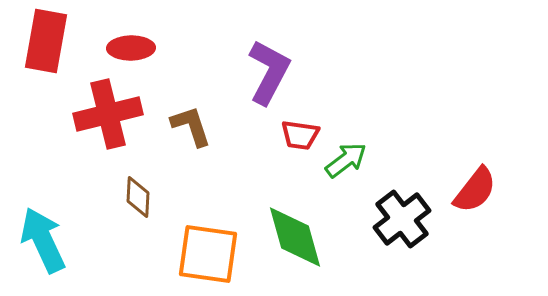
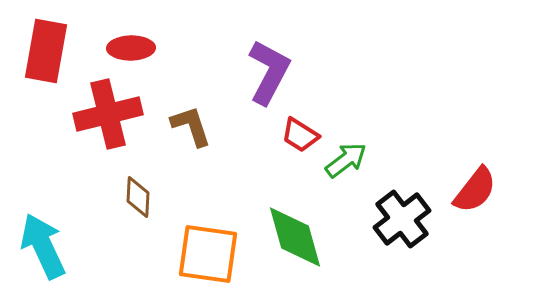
red rectangle: moved 10 px down
red trapezoid: rotated 24 degrees clockwise
cyan arrow: moved 6 px down
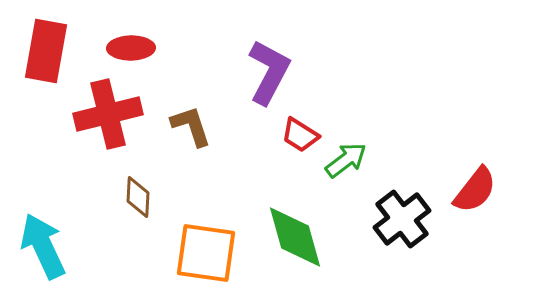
orange square: moved 2 px left, 1 px up
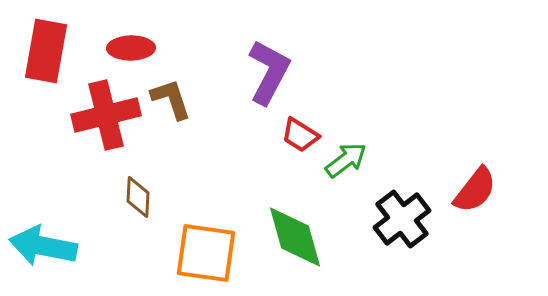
red cross: moved 2 px left, 1 px down
brown L-shape: moved 20 px left, 27 px up
cyan arrow: rotated 54 degrees counterclockwise
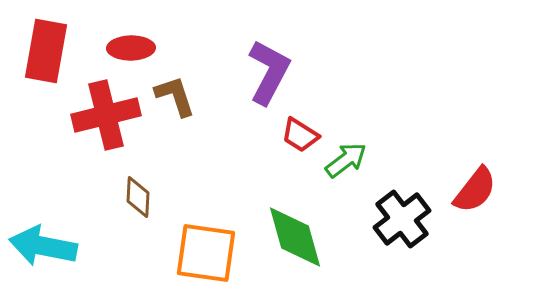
brown L-shape: moved 4 px right, 3 px up
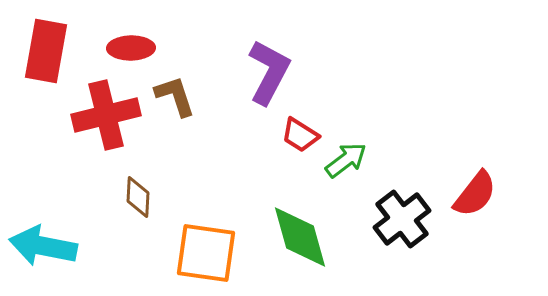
red semicircle: moved 4 px down
green diamond: moved 5 px right
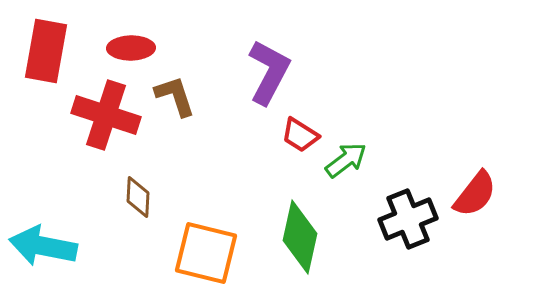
red cross: rotated 32 degrees clockwise
black cross: moved 6 px right; rotated 16 degrees clockwise
green diamond: rotated 28 degrees clockwise
orange square: rotated 6 degrees clockwise
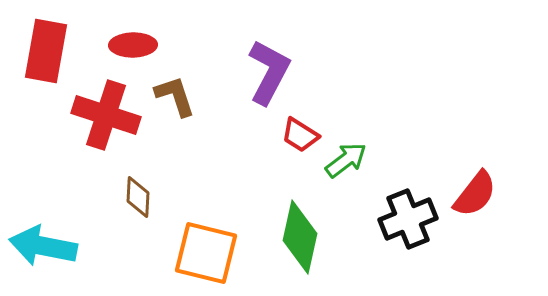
red ellipse: moved 2 px right, 3 px up
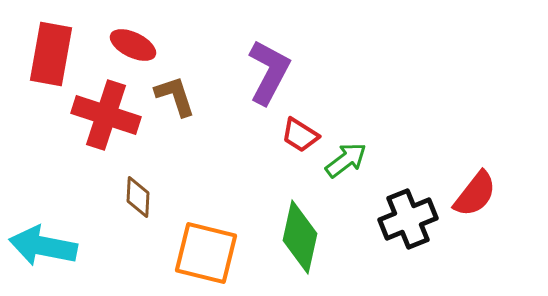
red ellipse: rotated 27 degrees clockwise
red rectangle: moved 5 px right, 3 px down
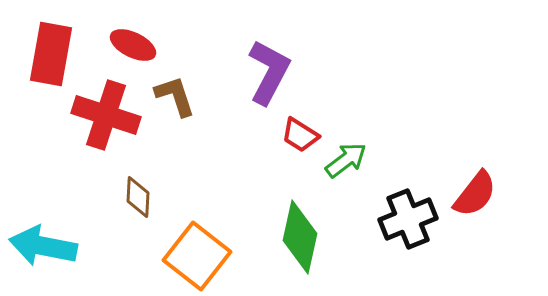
orange square: moved 9 px left, 3 px down; rotated 24 degrees clockwise
